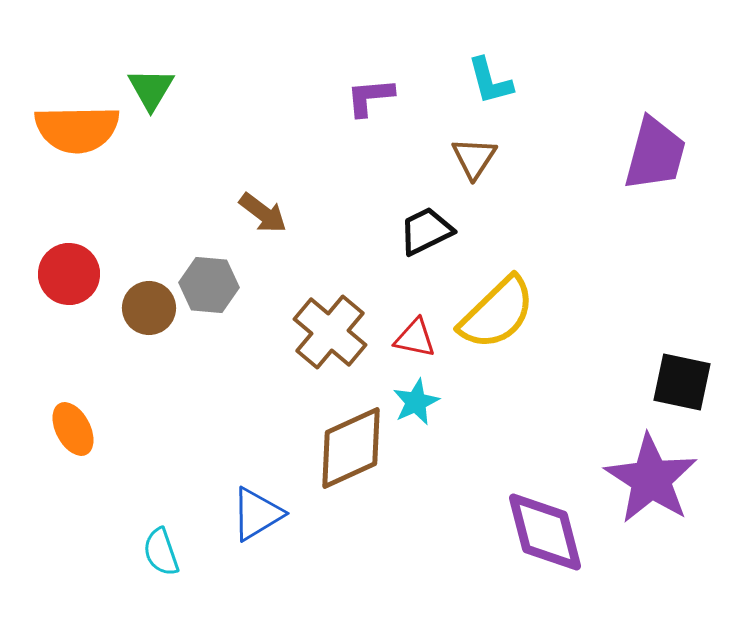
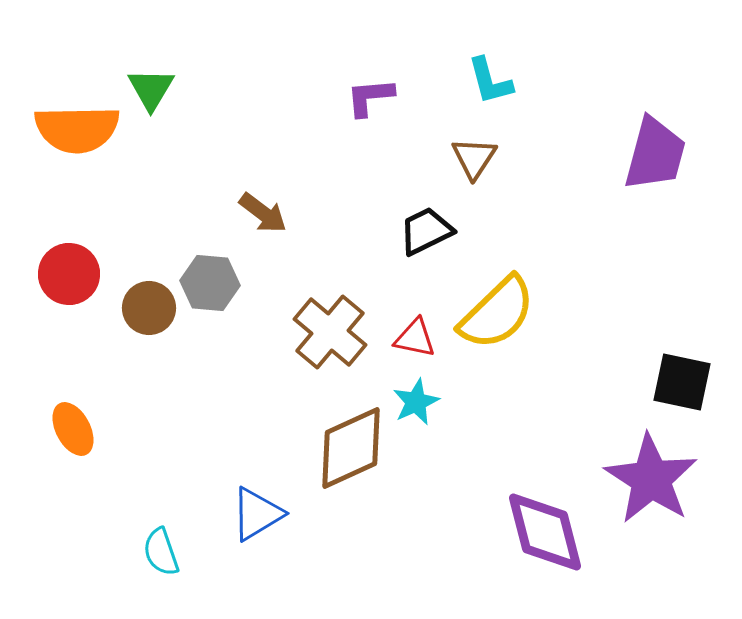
gray hexagon: moved 1 px right, 2 px up
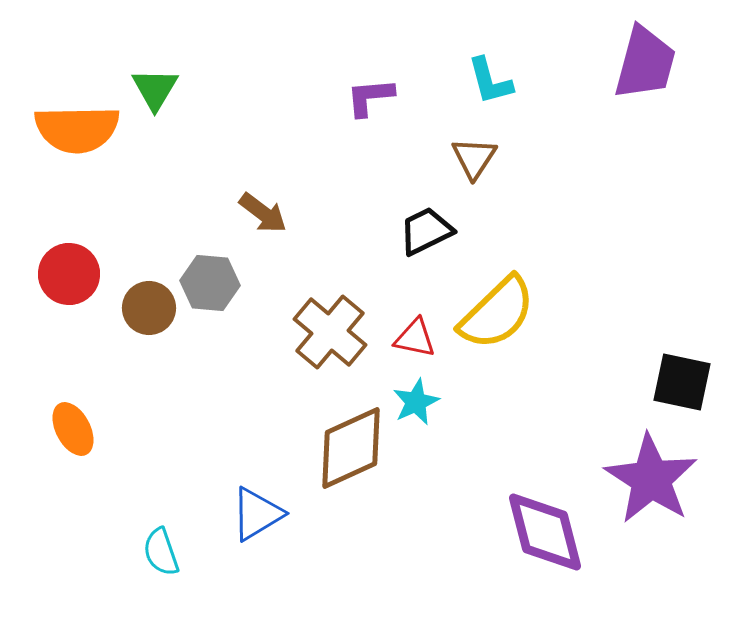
green triangle: moved 4 px right
purple trapezoid: moved 10 px left, 91 px up
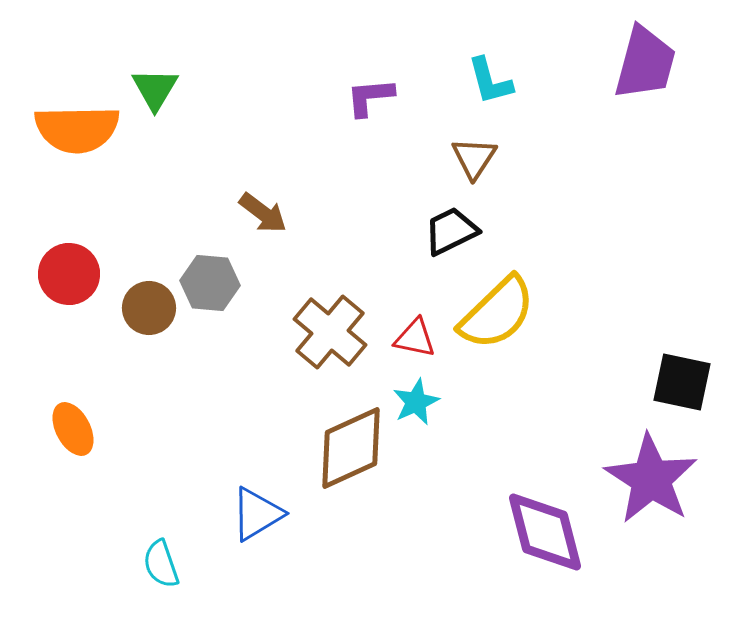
black trapezoid: moved 25 px right
cyan semicircle: moved 12 px down
